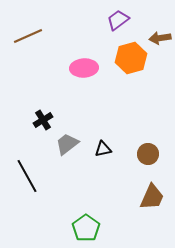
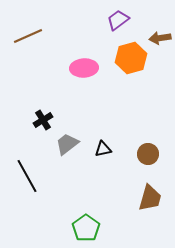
brown trapezoid: moved 2 px left, 1 px down; rotated 8 degrees counterclockwise
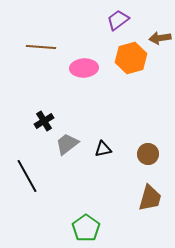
brown line: moved 13 px right, 11 px down; rotated 28 degrees clockwise
black cross: moved 1 px right, 1 px down
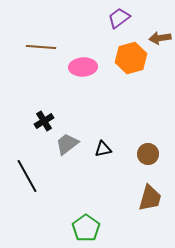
purple trapezoid: moved 1 px right, 2 px up
pink ellipse: moved 1 px left, 1 px up
